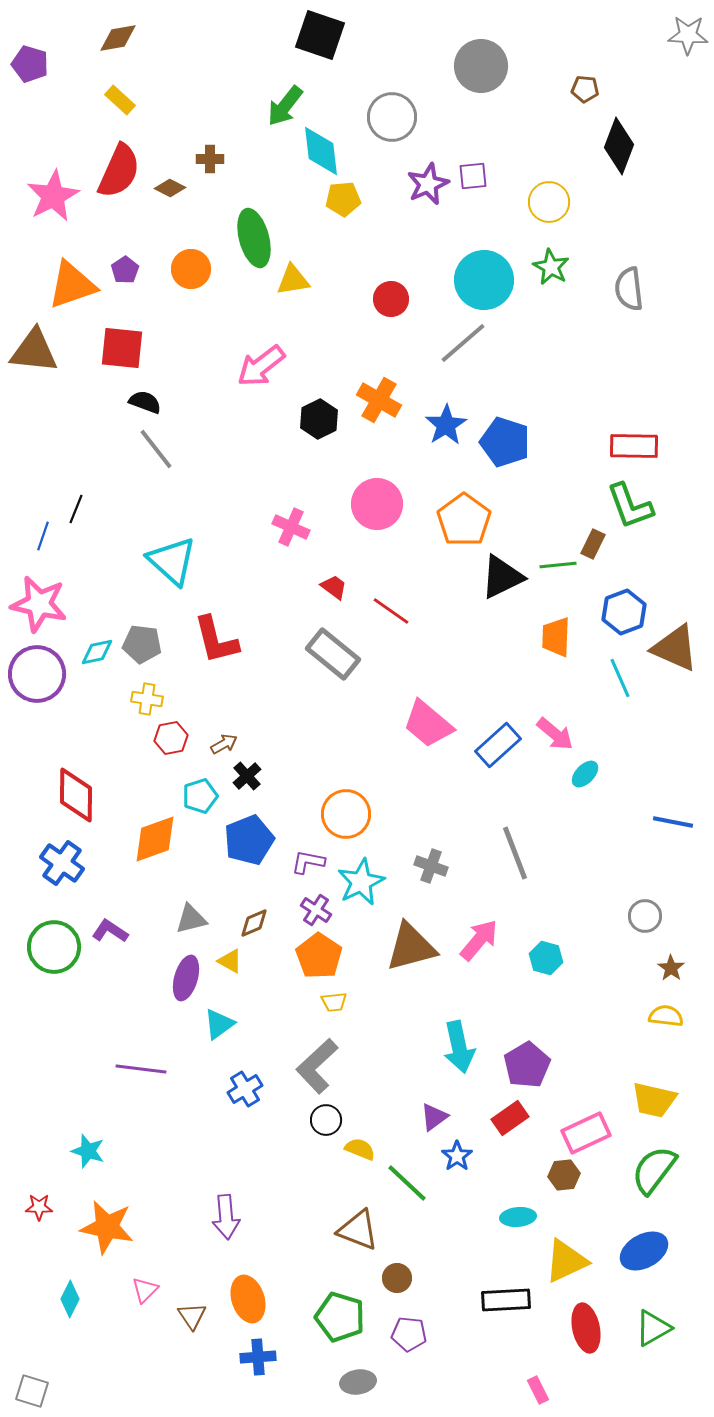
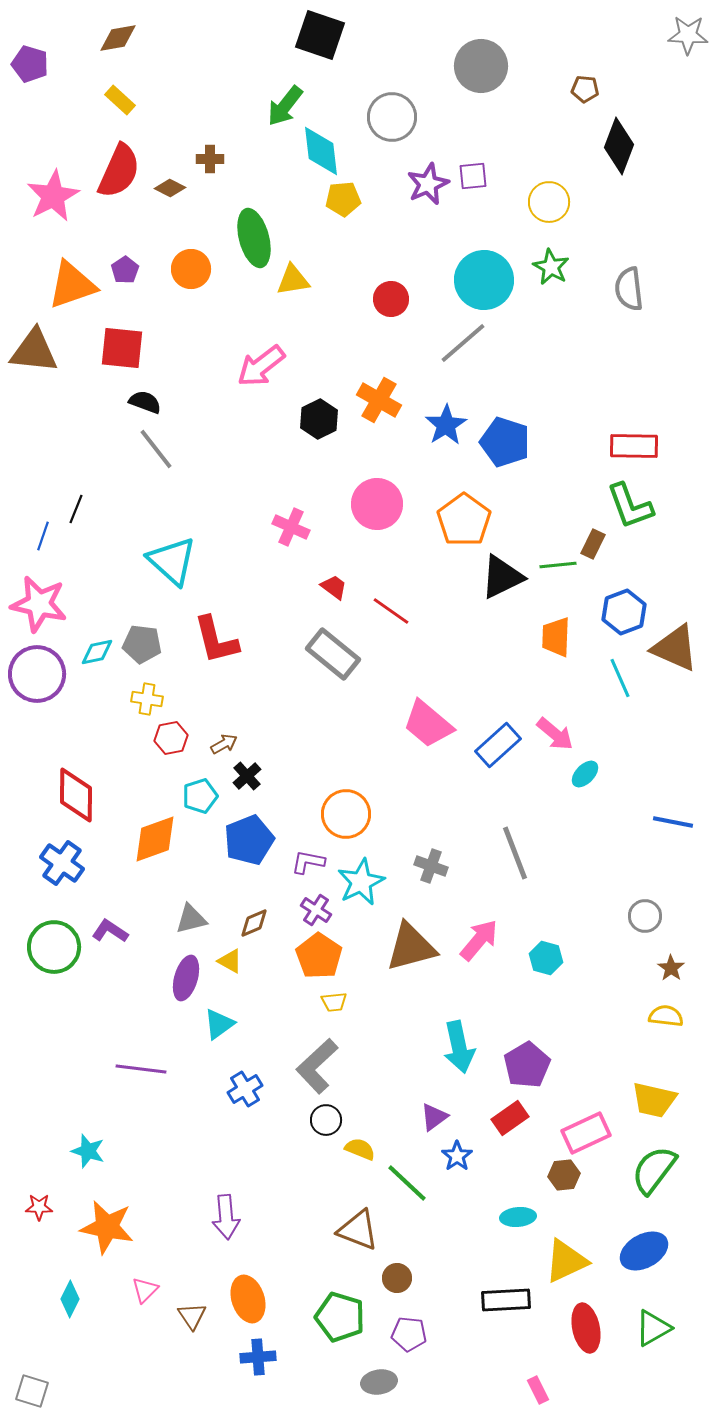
gray ellipse at (358, 1382): moved 21 px right
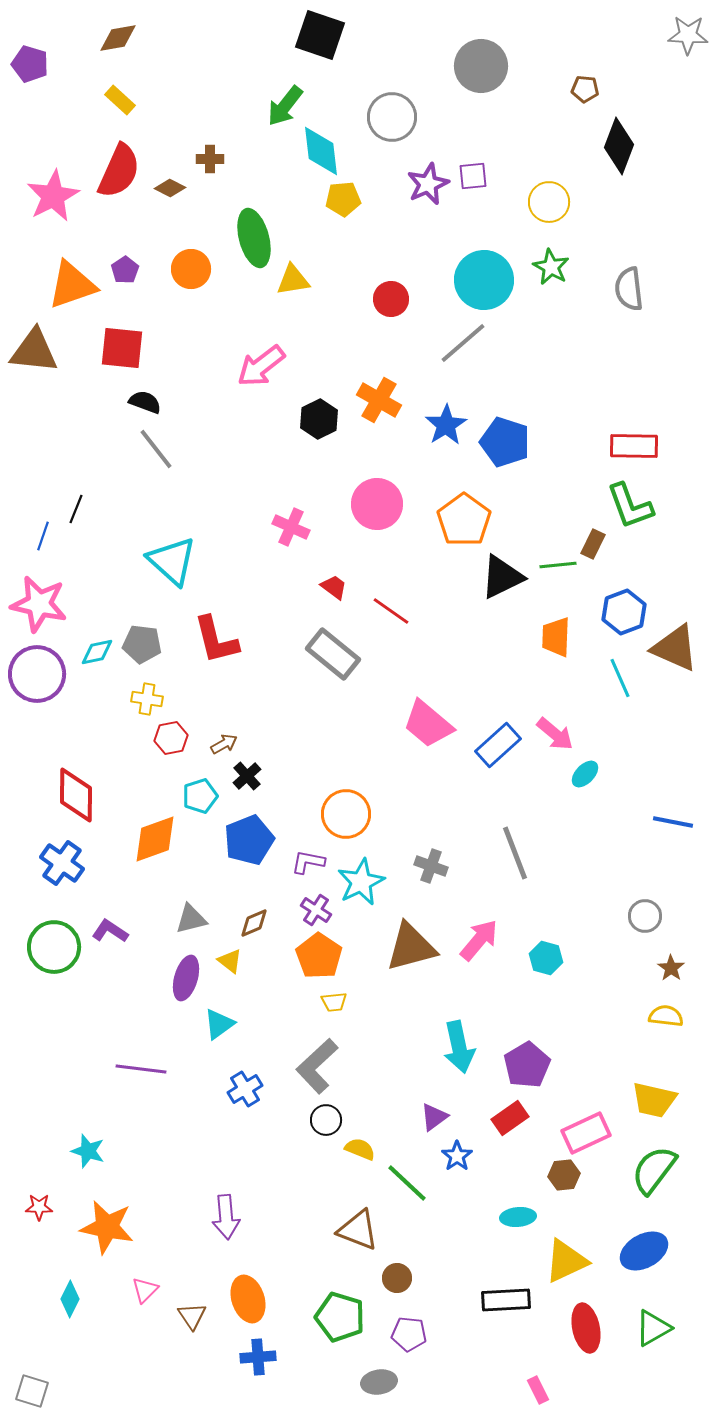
yellow triangle at (230, 961): rotated 8 degrees clockwise
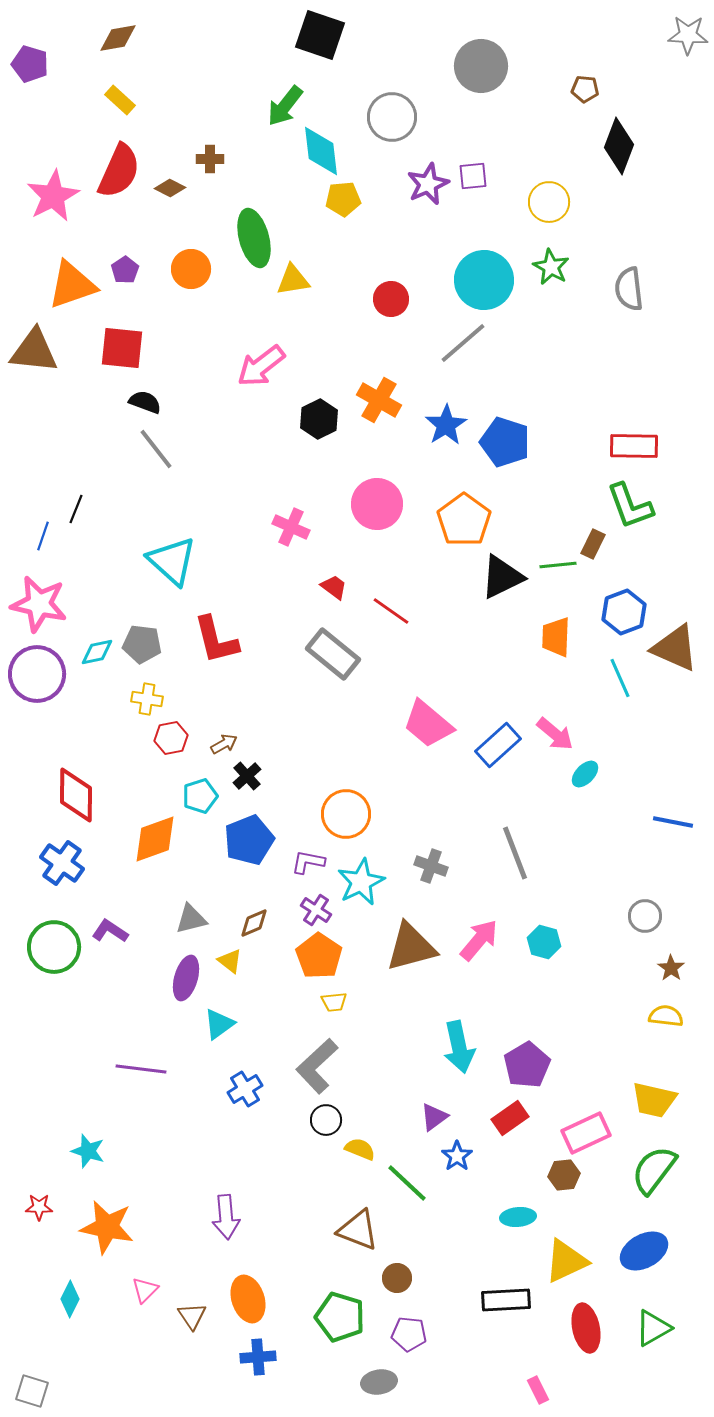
cyan hexagon at (546, 958): moved 2 px left, 16 px up
